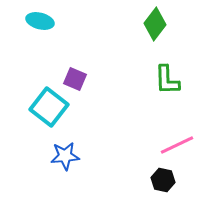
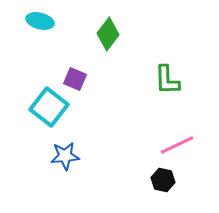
green diamond: moved 47 px left, 10 px down
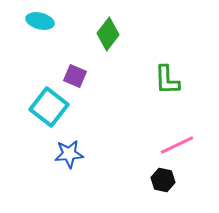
purple square: moved 3 px up
blue star: moved 4 px right, 2 px up
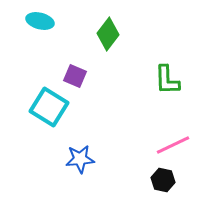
cyan square: rotated 6 degrees counterclockwise
pink line: moved 4 px left
blue star: moved 11 px right, 5 px down
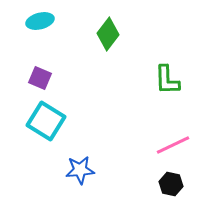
cyan ellipse: rotated 28 degrees counterclockwise
purple square: moved 35 px left, 2 px down
cyan square: moved 3 px left, 14 px down
blue star: moved 11 px down
black hexagon: moved 8 px right, 4 px down
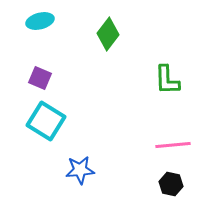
pink line: rotated 20 degrees clockwise
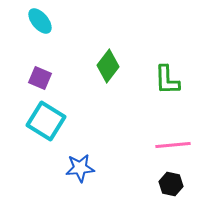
cyan ellipse: rotated 64 degrees clockwise
green diamond: moved 32 px down
blue star: moved 2 px up
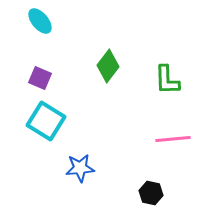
pink line: moved 6 px up
black hexagon: moved 20 px left, 9 px down
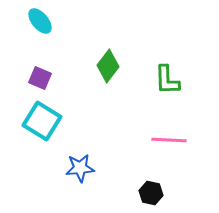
cyan square: moved 4 px left
pink line: moved 4 px left, 1 px down; rotated 8 degrees clockwise
